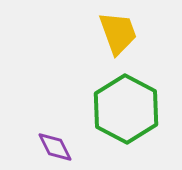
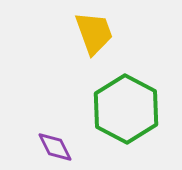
yellow trapezoid: moved 24 px left
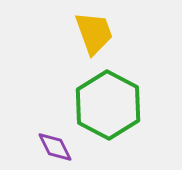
green hexagon: moved 18 px left, 4 px up
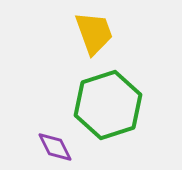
green hexagon: rotated 14 degrees clockwise
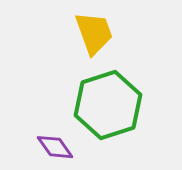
purple diamond: rotated 9 degrees counterclockwise
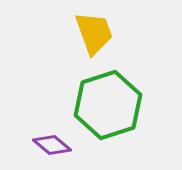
purple diamond: moved 3 px left, 2 px up; rotated 15 degrees counterclockwise
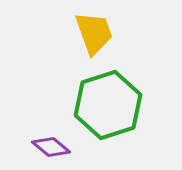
purple diamond: moved 1 px left, 2 px down
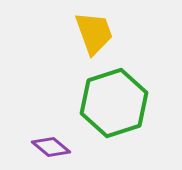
green hexagon: moved 6 px right, 2 px up
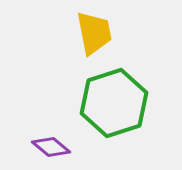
yellow trapezoid: rotated 9 degrees clockwise
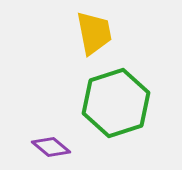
green hexagon: moved 2 px right
